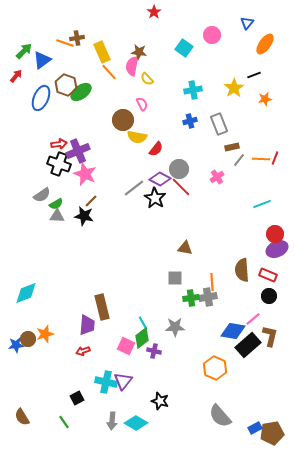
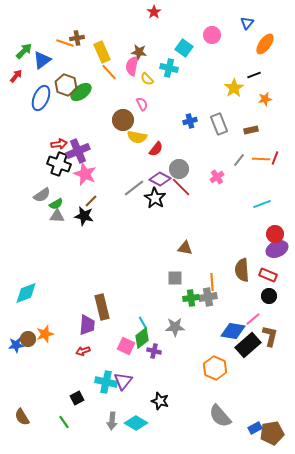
cyan cross at (193, 90): moved 24 px left, 22 px up; rotated 24 degrees clockwise
brown rectangle at (232, 147): moved 19 px right, 17 px up
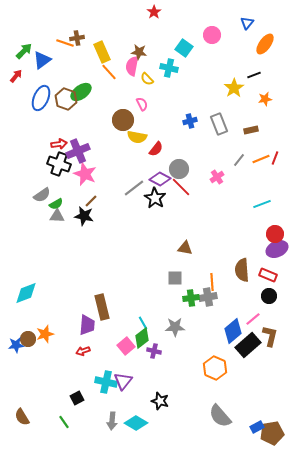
brown hexagon at (66, 85): moved 14 px down
orange line at (261, 159): rotated 24 degrees counterclockwise
blue diamond at (233, 331): rotated 50 degrees counterclockwise
pink square at (126, 346): rotated 24 degrees clockwise
blue rectangle at (255, 428): moved 2 px right, 1 px up
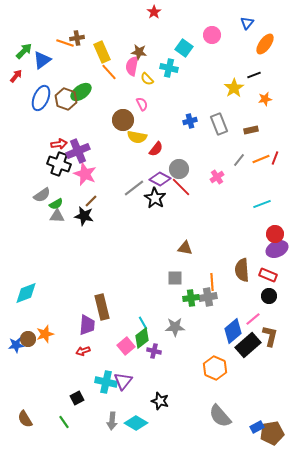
brown semicircle at (22, 417): moved 3 px right, 2 px down
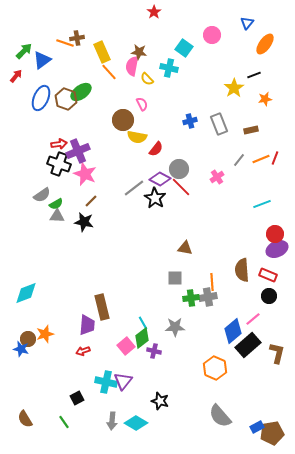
black star at (84, 216): moved 6 px down
brown L-shape at (270, 336): moved 7 px right, 17 px down
blue star at (16, 345): moved 5 px right, 4 px down; rotated 21 degrees clockwise
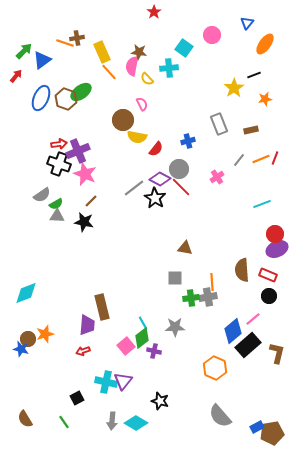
cyan cross at (169, 68): rotated 18 degrees counterclockwise
blue cross at (190, 121): moved 2 px left, 20 px down
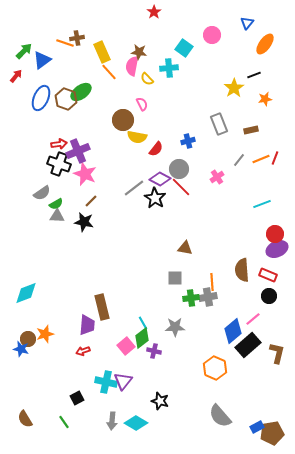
gray semicircle at (42, 195): moved 2 px up
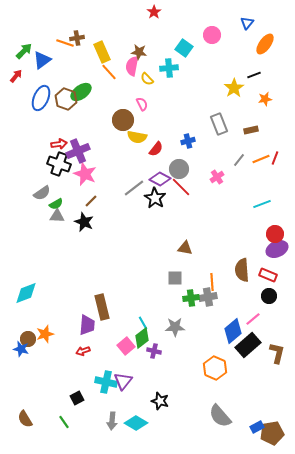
black star at (84, 222): rotated 12 degrees clockwise
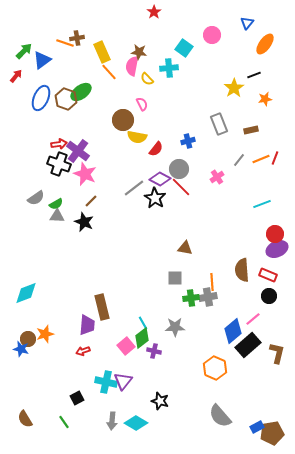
purple cross at (78, 151): rotated 30 degrees counterclockwise
gray semicircle at (42, 193): moved 6 px left, 5 px down
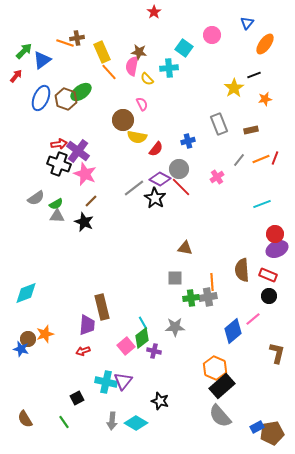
black rectangle at (248, 345): moved 26 px left, 41 px down
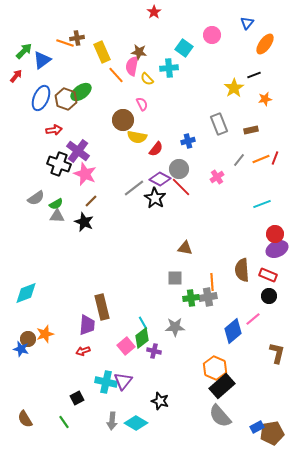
orange line at (109, 72): moved 7 px right, 3 px down
red arrow at (59, 144): moved 5 px left, 14 px up
